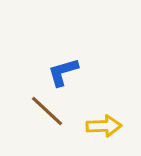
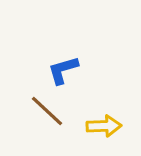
blue L-shape: moved 2 px up
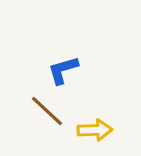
yellow arrow: moved 9 px left, 4 px down
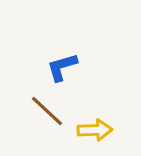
blue L-shape: moved 1 px left, 3 px up
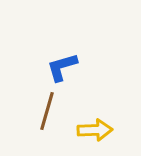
brown line: rotated 63 degrees clockwise
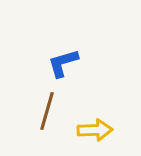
blue L-shape: moved 1 px right, 4 px up
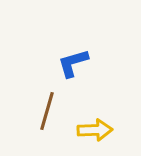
blue L-shape: moved 10 px right
